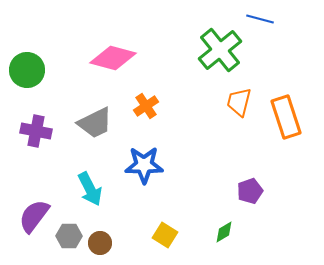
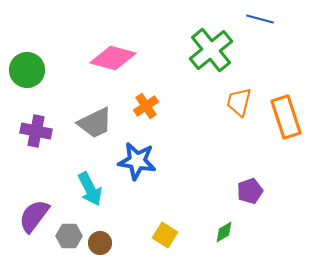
green cross: moved 9 px left
blue star: moved 7 px left, 4 px up; rotated 9 degrees clockwise
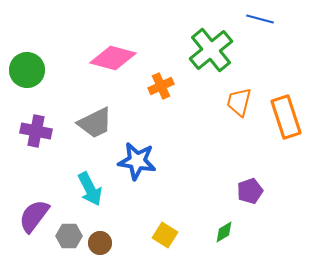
orange cross: moved 15 px right, 20 px up; rotated 10 degrees clockwise
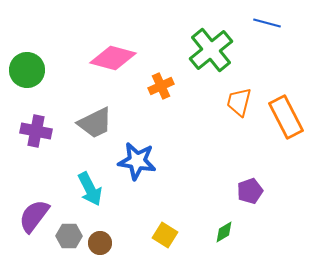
blue line: moved 7 px right, 4 px down
orange rectangle: rotated 9 degrees counterclockwise
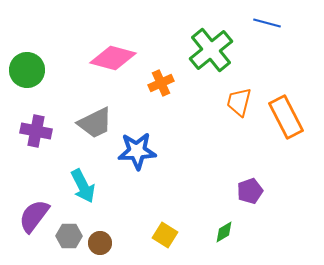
orange cross: moved 3 px up
blue star: moved 10 px up; rotated 12 degrees counterclockwise
cyan arrow: moved 7 px left, 3 px up
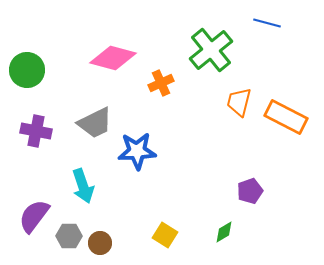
orange rectangle: rotated 36 degrees counterclockwise
cyan arrow: rotated 8 degrees clockwise
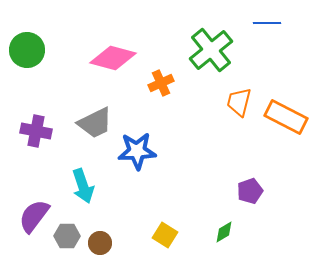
blue line: rotated 16 degrees counterclockwise
green circle: moved 20 px up
gray hexagon: moved 2 px left
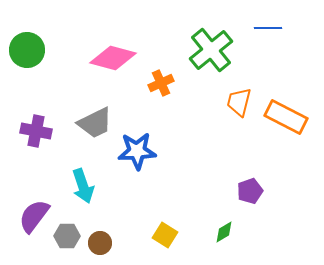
blue line: moved 1 px right, 5 px down
